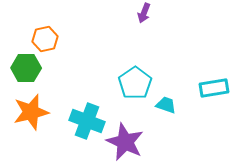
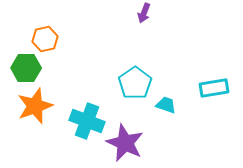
orange star: moved 4 px right, 6 px up; rotated 6 degrees counterclockwise
purple star: moved 1 px down
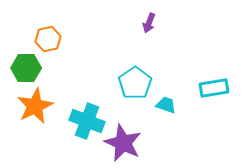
purple arrow: moved 5 px right, 10 px down
orange hexagon: moved 3 px right
orange star: rotated 6 degrees counterclockwise
purple star: moved 2 px left
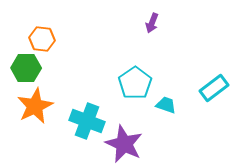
purple arrow: moved 3 px right
orange hexagon: moved 6 px left; rotated 20 degrees clockwise
cyan rectangle: rotated 28 degrees counterclockwise
purple star: moved 1 px right, 1 px down
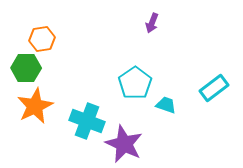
orange hexagon: rotated 15 degrees counterclockwise
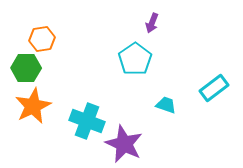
cyan pentagon: moved 24 px up
orange star: moved 2 px left
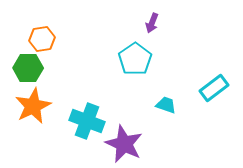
green hexagon: moved 2 px right
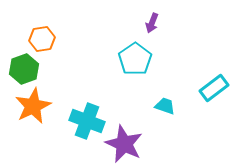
green hexagon: moved 4 px left, 1 px down; rotated 20 degrees counterclockwise
cyan trapezoid: moved 1 px left, 1 px down
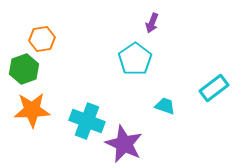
orange star: moved 1 px left, 4 px down; rotated 24 degrees clockwise
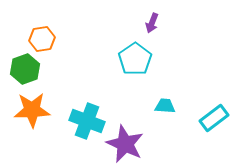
green hexagon: moved 1 px right
cyan rectangle: moved 30 px down
cyan trapezoid: rotated 15 degrees counterclockwise
purple star: moved 1 px right
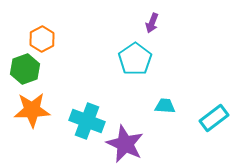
orange hexagon: rotated 20 degrees counterclockwise
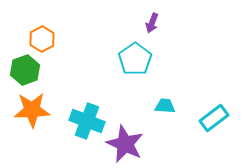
green hexagon: moved 1 px down
